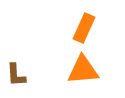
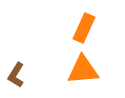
brown L-shape: rotated 35 degrees clockwise
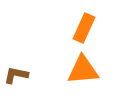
brown L-shape: rotated 70 degrees clockwise
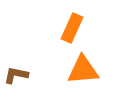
orange rectangle: moved 12 px left
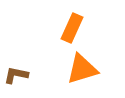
orange triangle: moved 1 px left, 1 px up; rotated 12 degrees counterclockwise
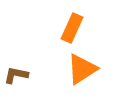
orange triangle: rotated 16 degrees counterclockwise
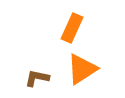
brown L-shape: moved 21 px right, 3 px down
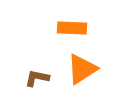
orange rectangle: rotated 68 degrees clockwise
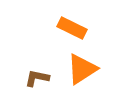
orange rectangle: rotated 24 degrees clockwise
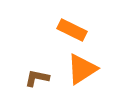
orange rectangle: moved 2 px down
